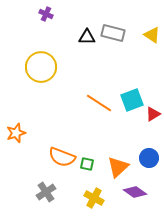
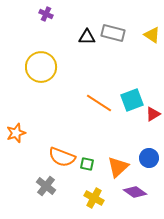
gray cross: moved 6 px up; rotated 18 degrees counterclockwise
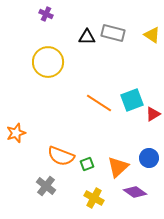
yellow circle: moved 7 px right, 5 px up
orange semicircle: moved 1 px left, 1 px up
green square: rotated 32 degrees counterclockwise
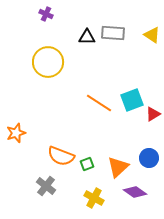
gray rectangle: rotated 10 degrees counterclockwise
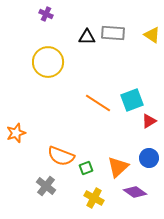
orange line: moved 1 px left
red triangle: moved 4 px left, 7 px down
green square: moved 1 px left, 4 px down
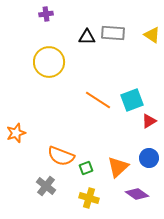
purple cross: rotated 32 degrees counterclockwise
yellow circle: moved 1 px right
orange line: moved 3 px up
purple diamond: moved 2 px right, 2 px down
yellow cross: moved 5 px left; rotated 12 degrees counterclockwise
